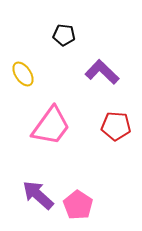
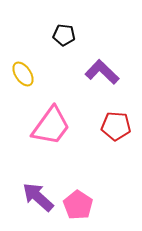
purple arrow: moved 2 px down
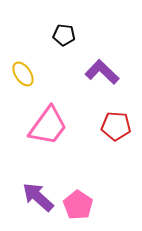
pink trapezoid: moved 3 px left
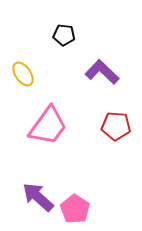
pink pentagon: moved 3 px left, 4 px down
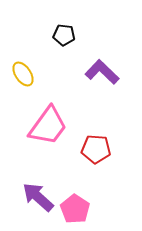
red pentagon: moved 20 px left, 23 px down
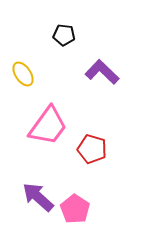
red pentagon: moved 4 px left; rotated 12 degrees clockwise
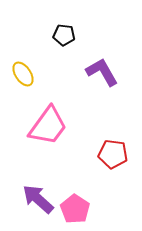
purple L-shape: rotated 16 degrees clockwise
red pentagon: moved 21 px right, 5 px down; rotated 8 degrees counterclockwise
purple arrow: moved 2 px down
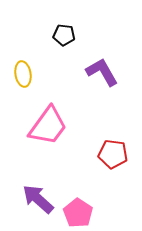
yellow ellipse: rotated 25 degrees clockwise
pink pentagon: moved 3 px right, 4 px down
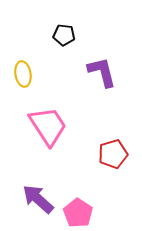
purple L-shape: rotated 16 degrees clockwise
pink trapezoid: rotated 69 degrees counterclockwise
red pentagon: rotated 24 degrees counterclockwise
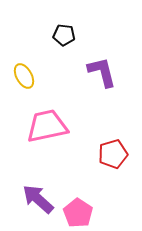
yellow ellipse: moved 1 px right, 2 px down; rotated 20 degrees counterclockwise
pink trapezoid: moved 1 px left; rotated 69 degrees counterclockwise
